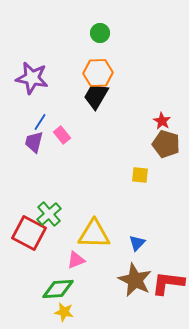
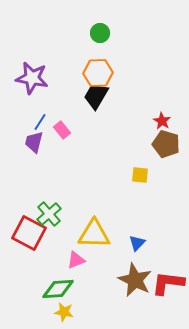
pink rectangle: moved 5 px up
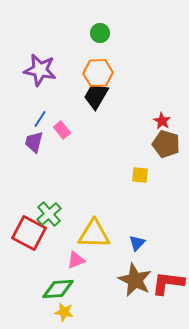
purple star: moved 8 px right, 8 px up
blue line: moved 3 px up
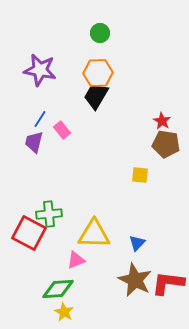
brown pentagon: rotated 8 degrees counterclockwise
green cross: rotated 35 degrees clockwise
yellow star: rotated 18 degrees clockwise
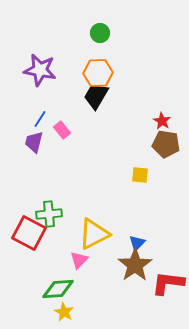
yellow triangle: rotated 28 degrees counterclockwise
pink triangle: moved 3 px right; rotated 24 degrees counterclockwise
brown star: moved 15 px up; rotated 12 degrees clockwise
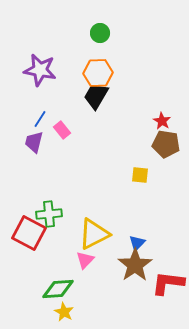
pink triangle: moved 6 px right
